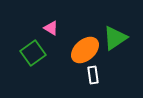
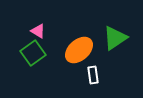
pink triangle: moved 13 px left, 3 px down
orange ellipse: moved 6 px left
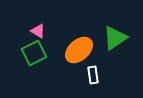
green square: moved 1 px right; rotated 10 degrees clockwise
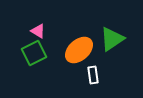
green triangle: moved 3 px left, 1 px down
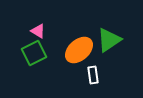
green triangle: moved 3 px left, 1 px down
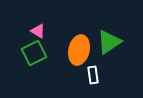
green triangle: moved 2 px down
orange ellipse: rotated 36 degrees counterclockwise
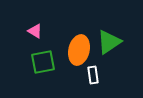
pink triangle: moved 3 px left
green square: moved 9 px right, 9 px down; rotated 15 degrees clockwise
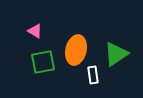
green triangle: moved 7 px right, 12 px down
orange ellipse: moved 3 px left
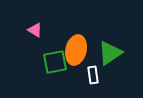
pink triangle: moved 1 px up
green triangle: moved 6 px left, 1 px up
green square: moved 12 px right
